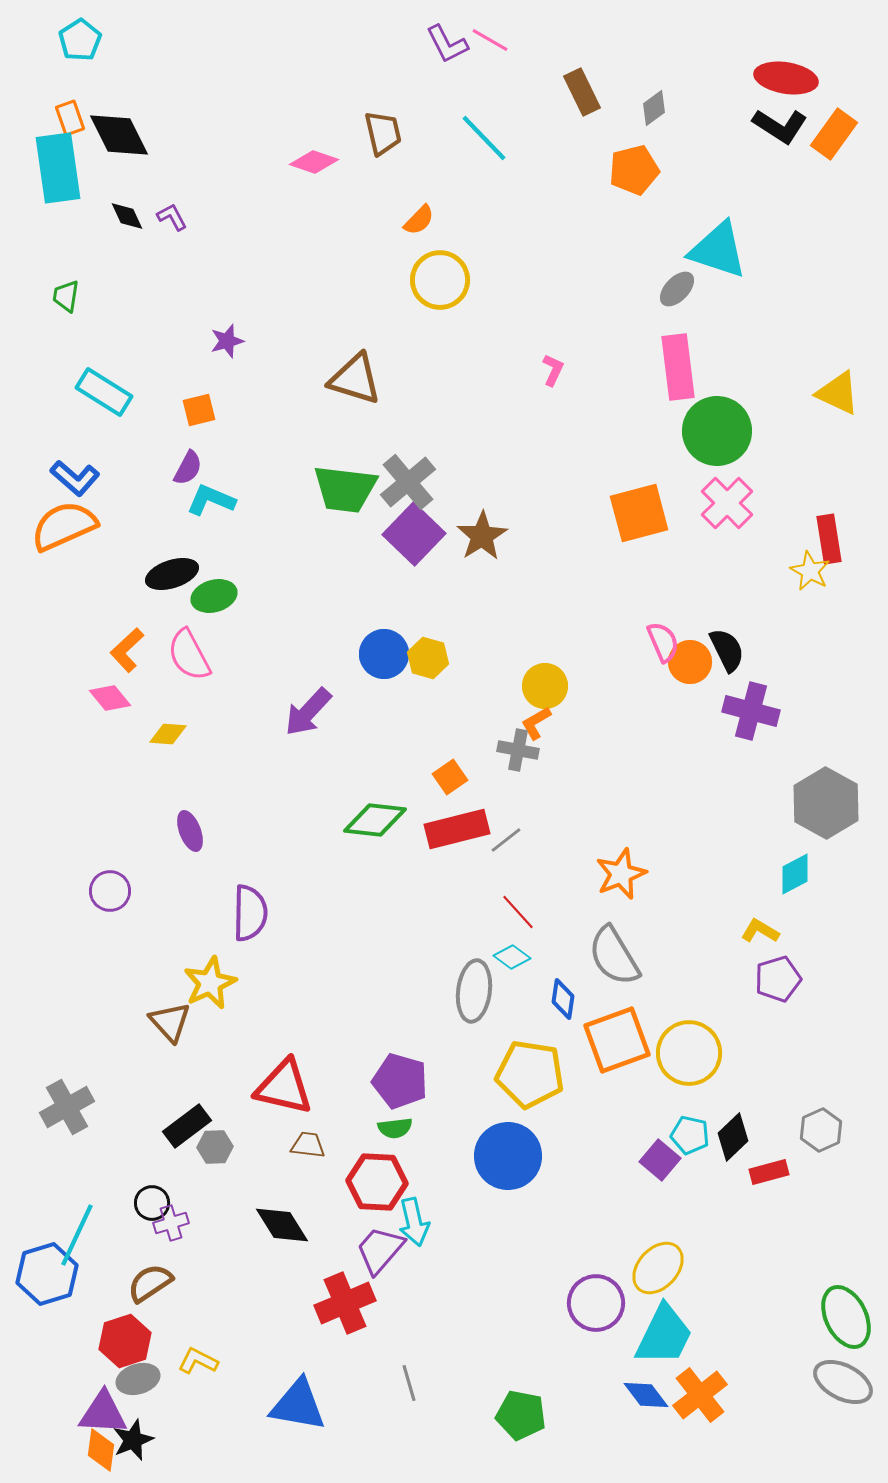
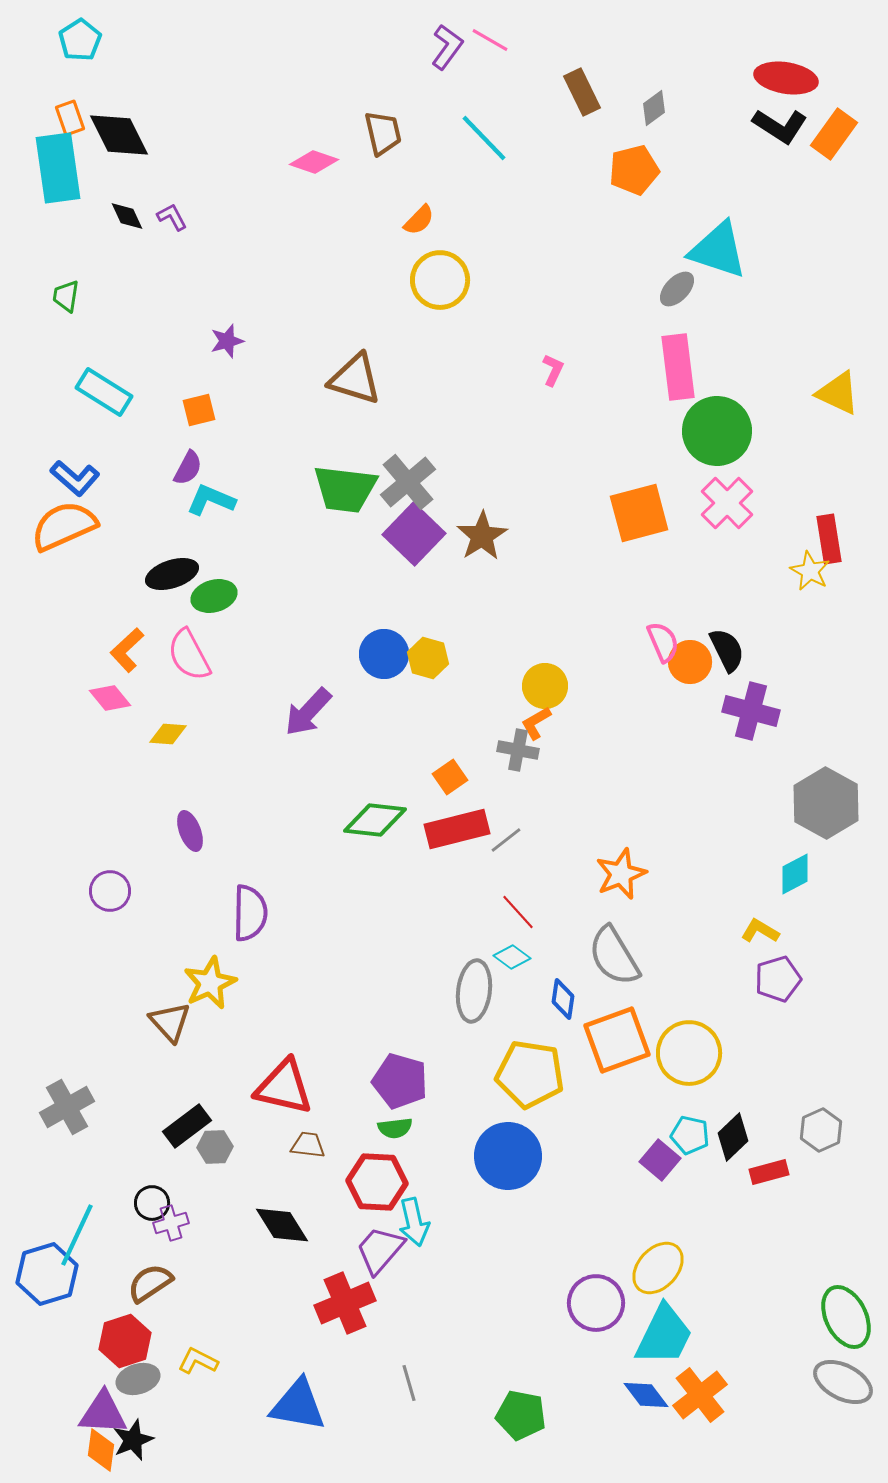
purple L-shape at (447, 44): moved 3 px down; rotated 117 degrees counterclockwise
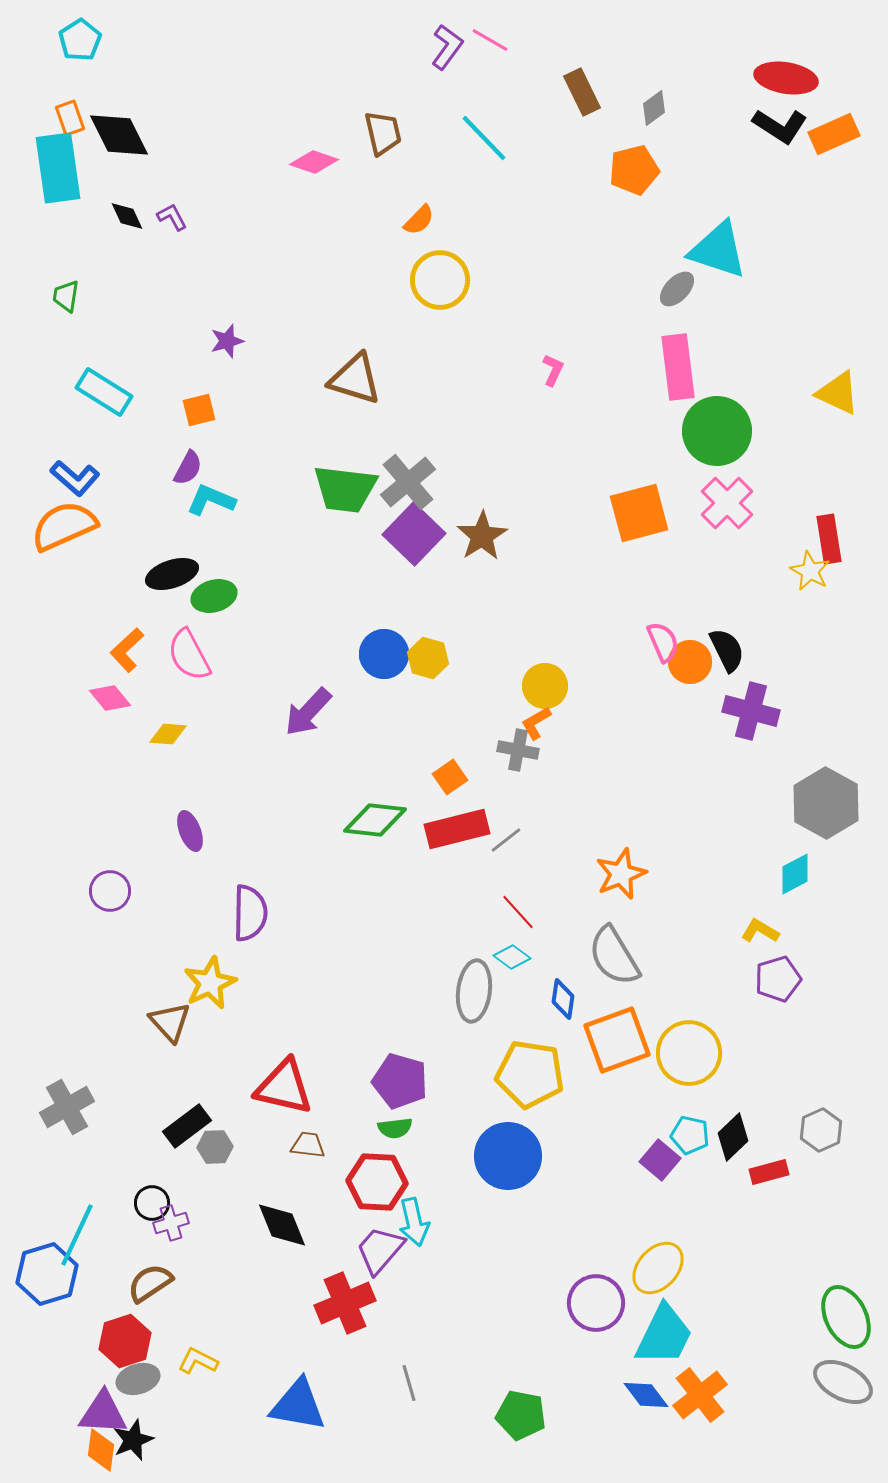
orange rectangle at (834, 134): rotated 30 degrees clockwise
black diamond at (282, 1225): rotated 10 degrees clockwise
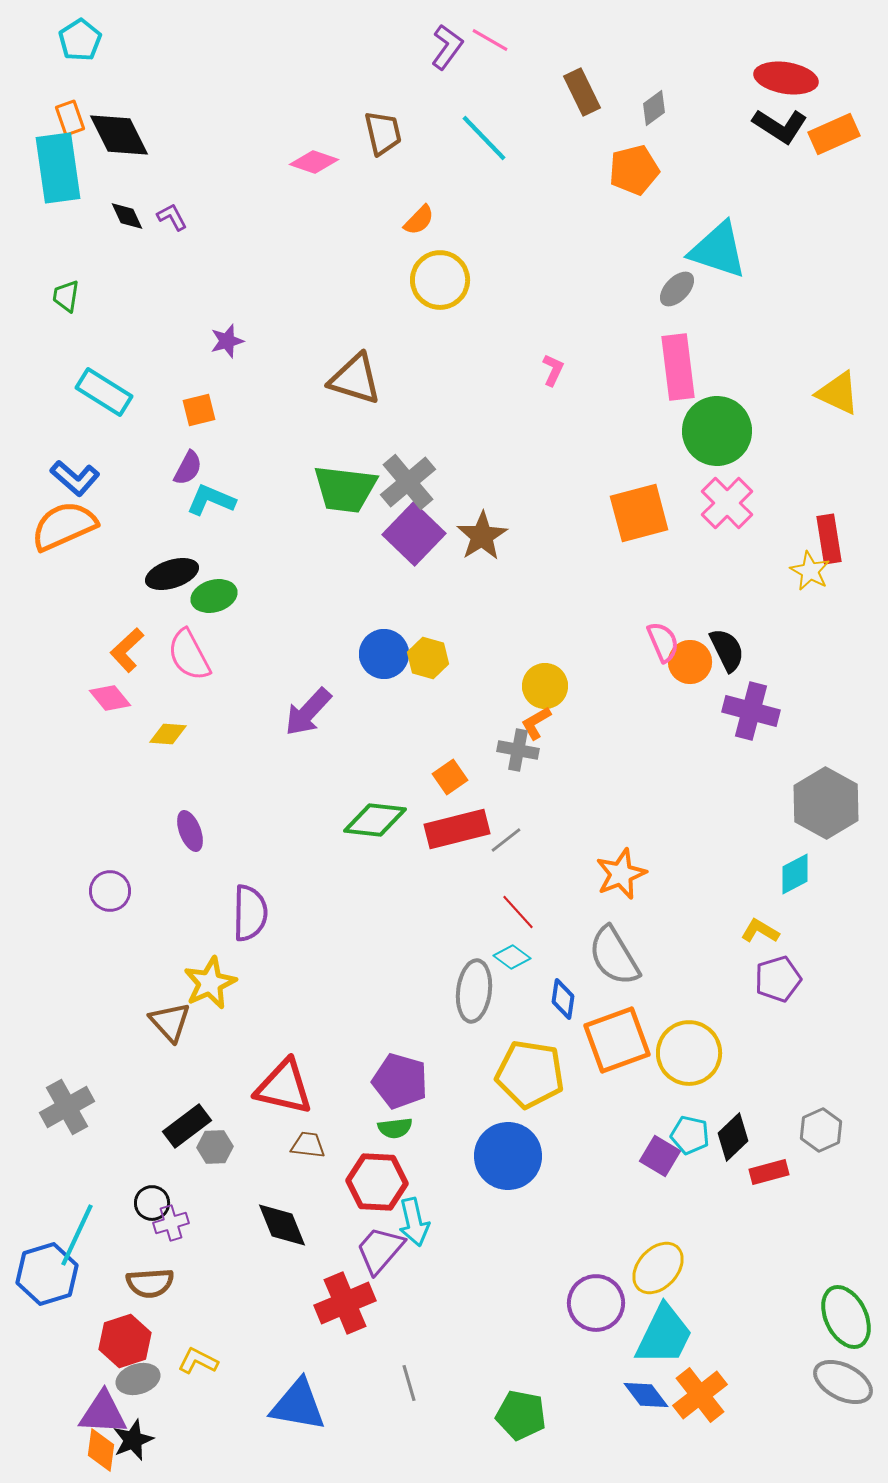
purple square at (660, 1160): moved 4 px up; rotated 9 degrees counterclockwise
brown semicircle at (150, 1283): rotated 150 degrees counterclockwise
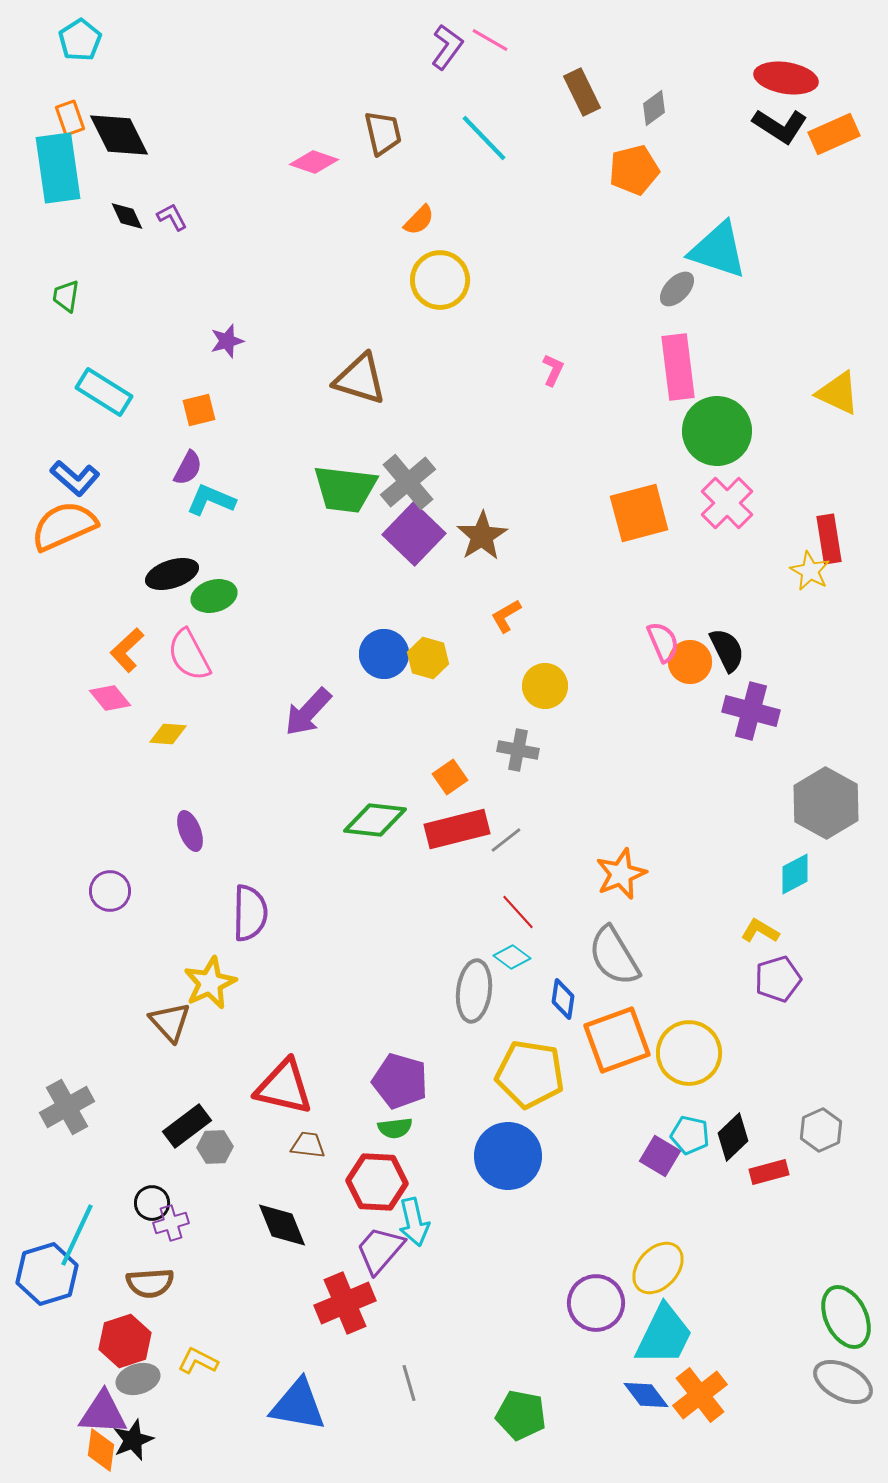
brown triangle at (355, 379): moved 5 px right
orange L-shape at (536, 723): moved 30 px left, 107 px up
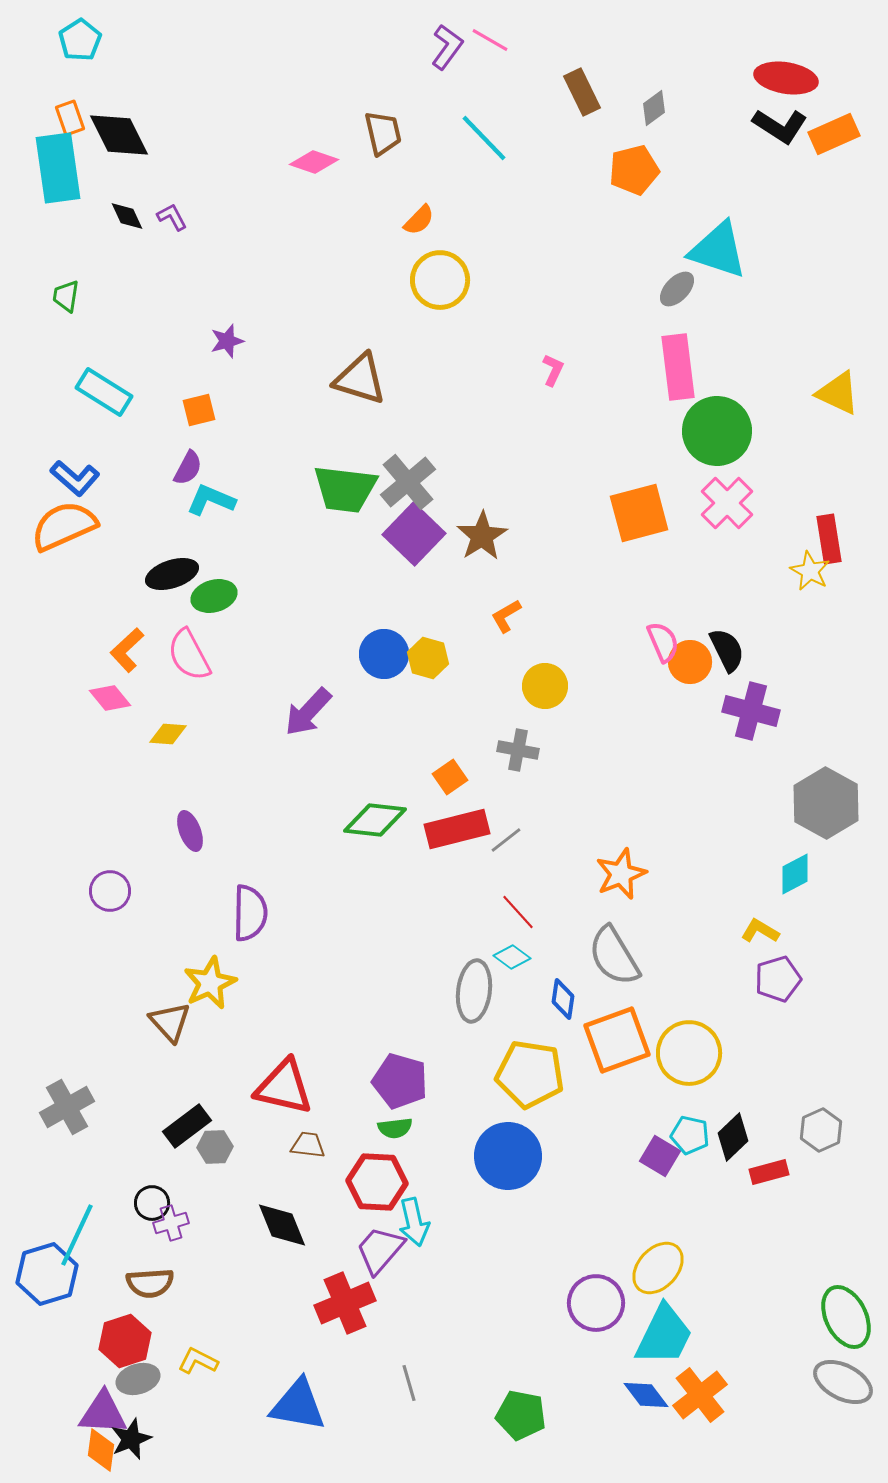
black star at (133, 1440): moved 2 px left, 1 px up
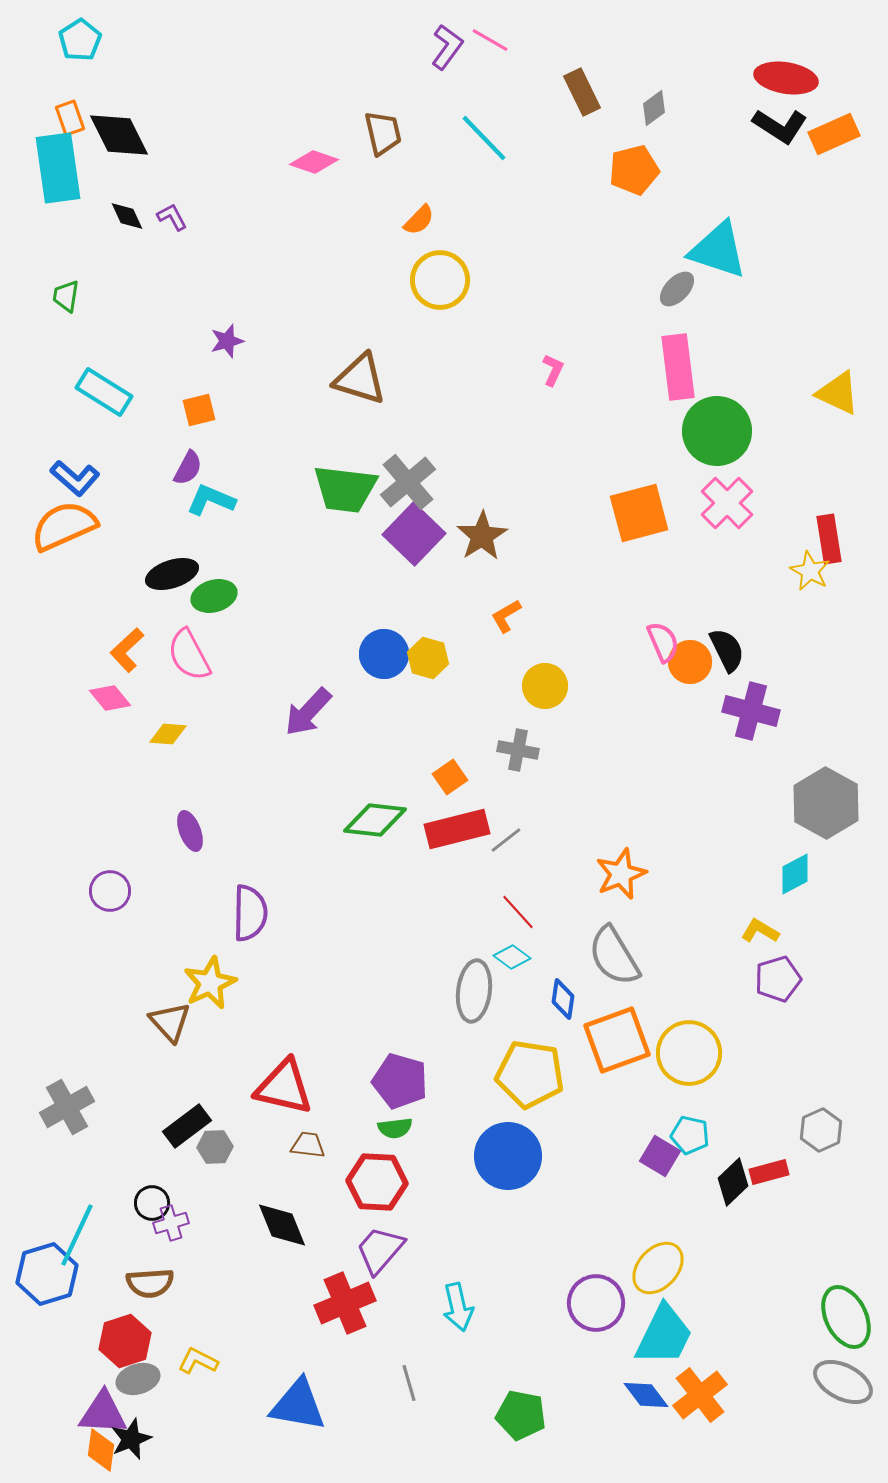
black diamond at (733, 1137): moved 45 px down
cyan arrow at (414, 1222): moved 44 px right, 85 px down
